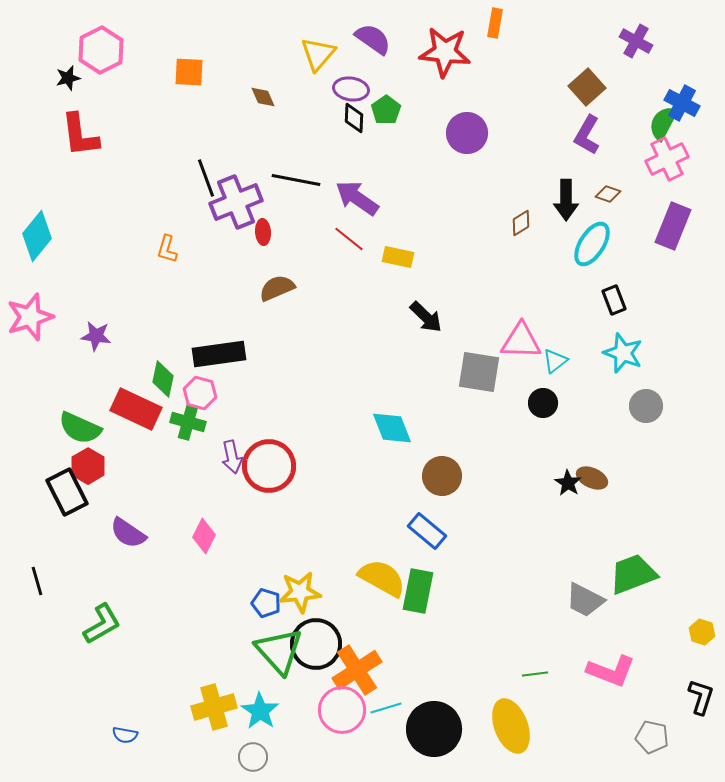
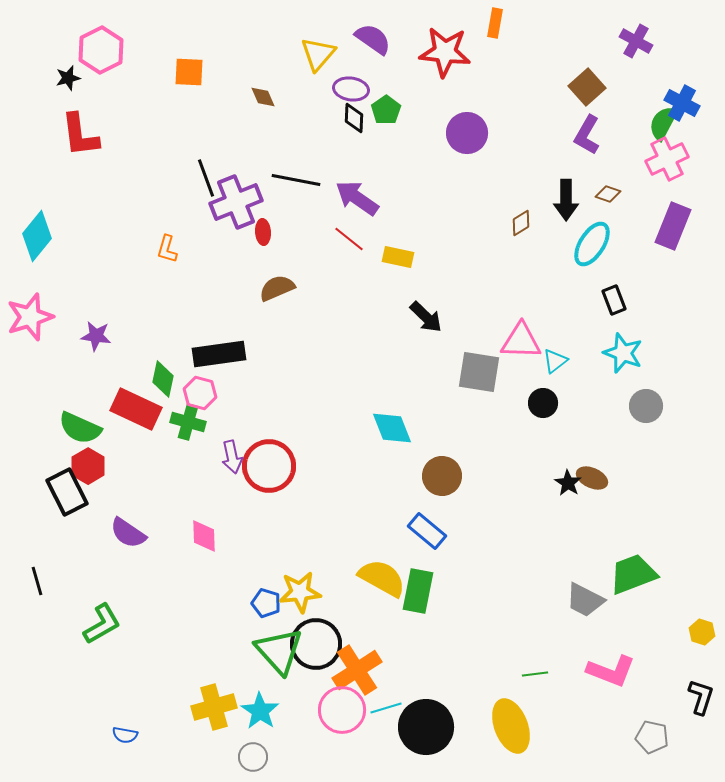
pink diamond at (204, 536): rotated 28 degrees counterclockwise
black circle at (434, 729): moved 8 px left, 2 px up
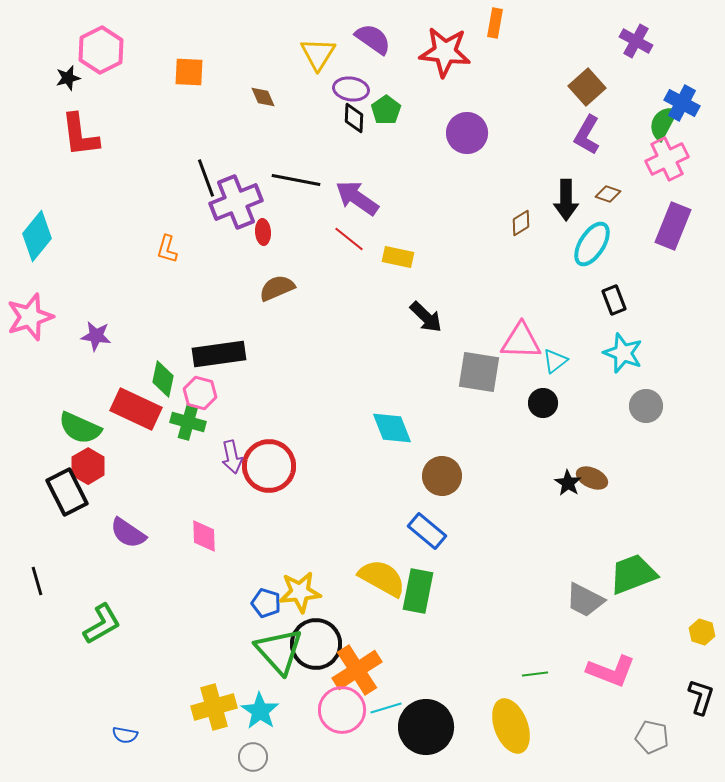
yellow triangle at (318, 54): rotated 9 degrees counterclockwise
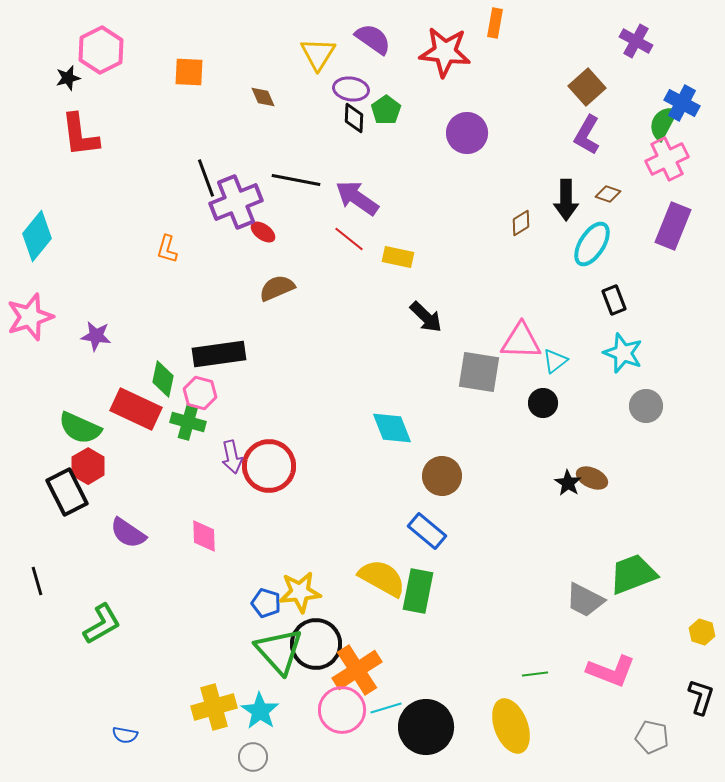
red ellipse at (263, 232): rotated 50 degrees counterclockwise
